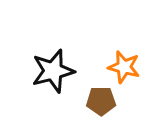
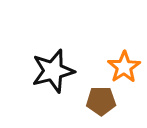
orange star: rotated 24 degrees clockwise
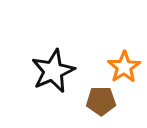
black star: rotated 9 degrees counterclockwise
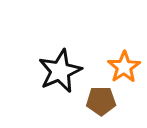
black star: moved 7 px right
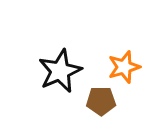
orange star: rotated 16 degrees clockwise
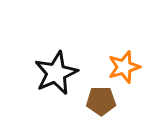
black star: moved 4 px left, 2 px down
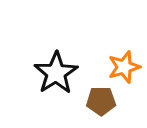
black star: rotated 9 degrees counterclockwise
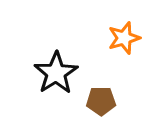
orange star: moved 29 px up
